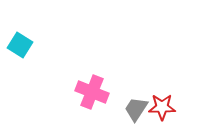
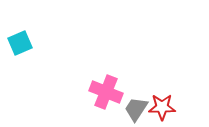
cyan square: moved 2 px up; rotated 35 degrees clockwise
pink cross: moved 14 px right
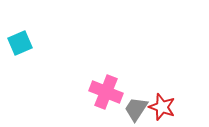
red star: rotated 20 degrees clockwise
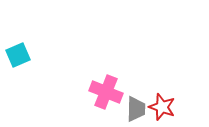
cyan square: moved 2 px left, 12 px down
gray trapezoid: rotated 148 degrees clockwise
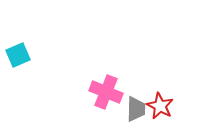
red star: moved 2 px left, 1 px up; rotated 8 degrees clockwise
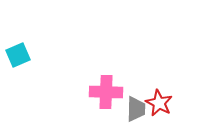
pink cross: rotated 20 degrees counterclockwise
red star: moved 1 px left, 3 px up
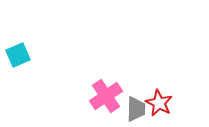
pink cross: moved 4 px down; rotated 36 degrees counterclockwise
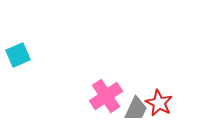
gray trapezoid: rotated 24 degrees clockwise
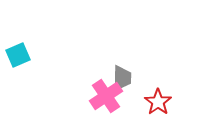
red star: moved 1 px left, 1 px up; rotated 8 degrees clockwise
gray trapezoid: moved 14 px left, 31 px up; rotated 24 degrees counterclockwise
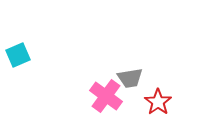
gray trapezoid: moved 8 px right; rotated 80 degrees clockwise
pink cross: rotated 20 degrees counterclockwise
